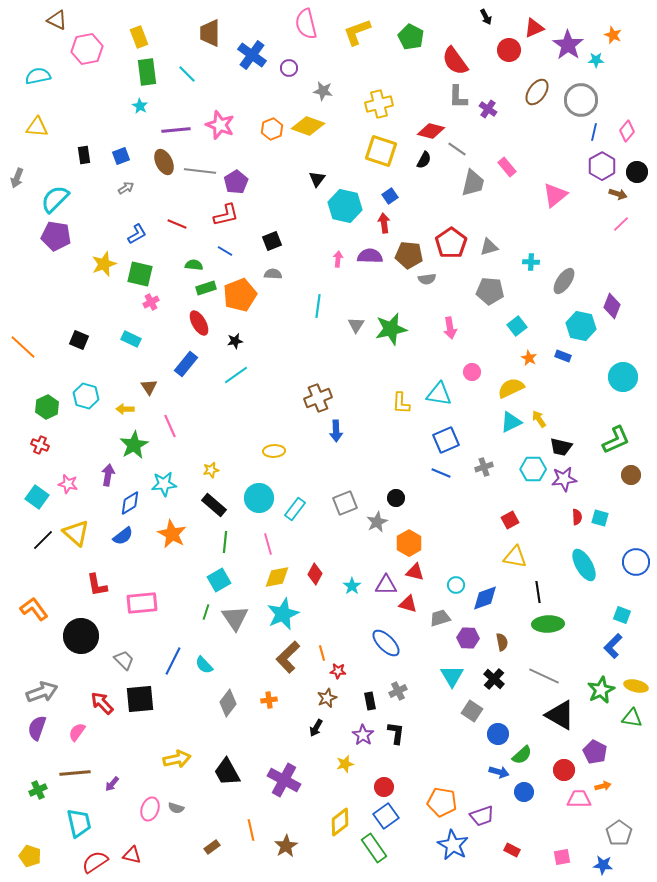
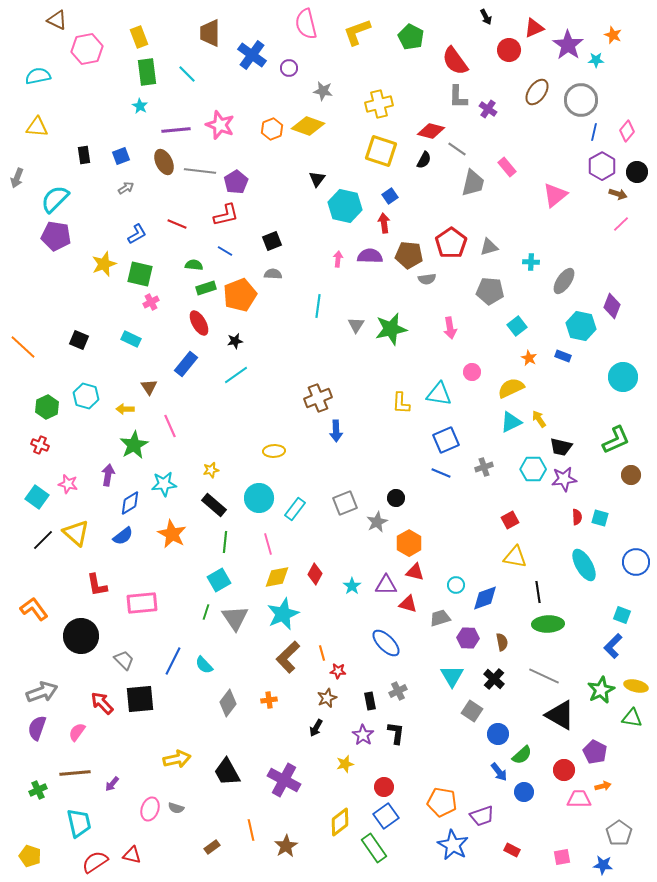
blue arrow at (499, 772): rotated 36 degrees clockwise
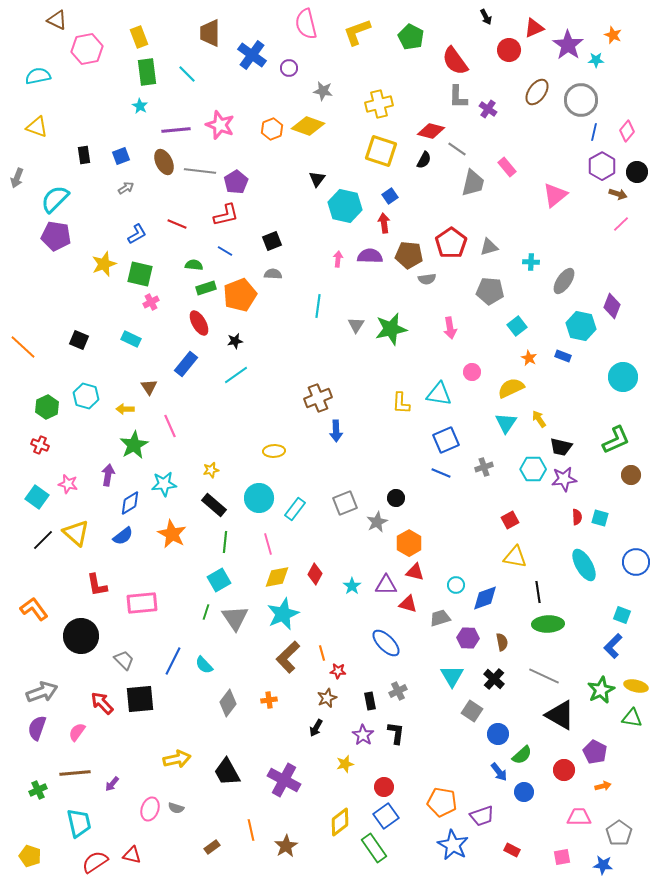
yellow triangle at (37, 127): rotated 15 degrees clockwise
cyan triangle at (511, 422): moved 5 px left, 1 px down; rotated 30 degrees counterclockwise
pink trapezoid at (579, 799): moved 18 px down
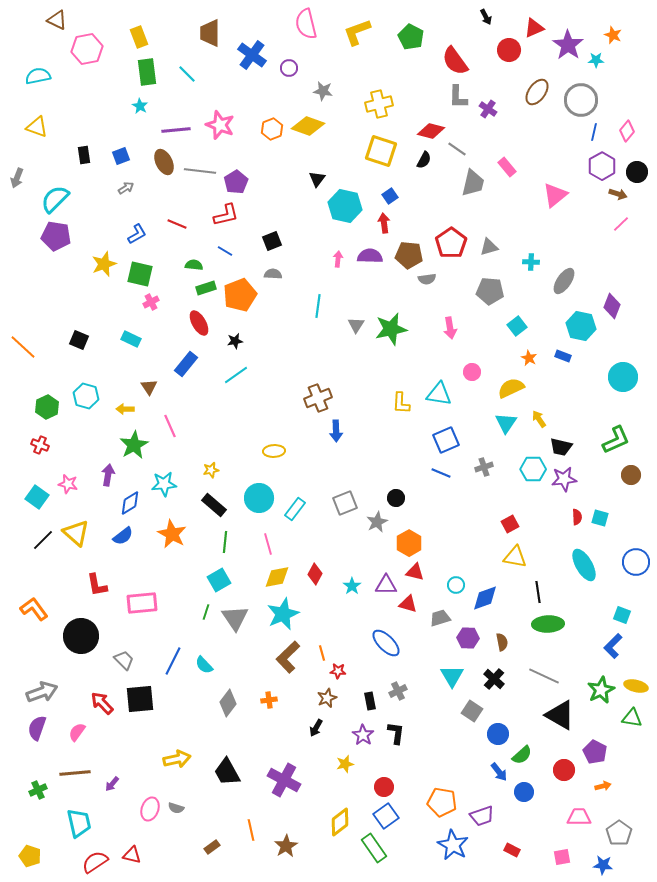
red square at (510, 520): moved 4 px down
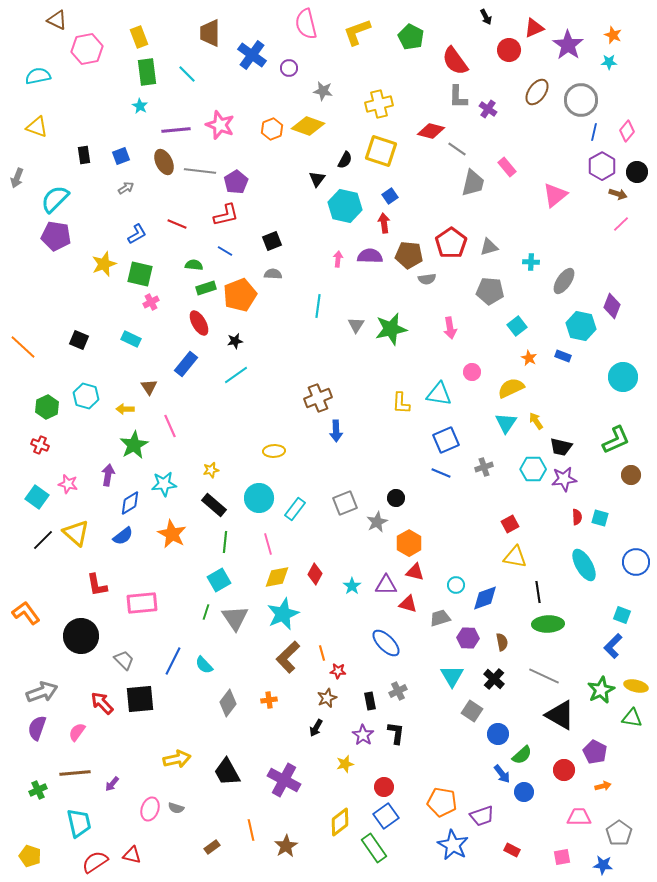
cyan star at (596, 60): moved 13 px right, 2 px down
black semicircle at (424, 160): moved 79 px left
yellow arrow at (539, 419): moved 3 px left, 2 px down
orange L-shape at (34, 609): moved 8 px left, 4 px down
blue arrow at (499, 772): moved 3 px right, 2 px down
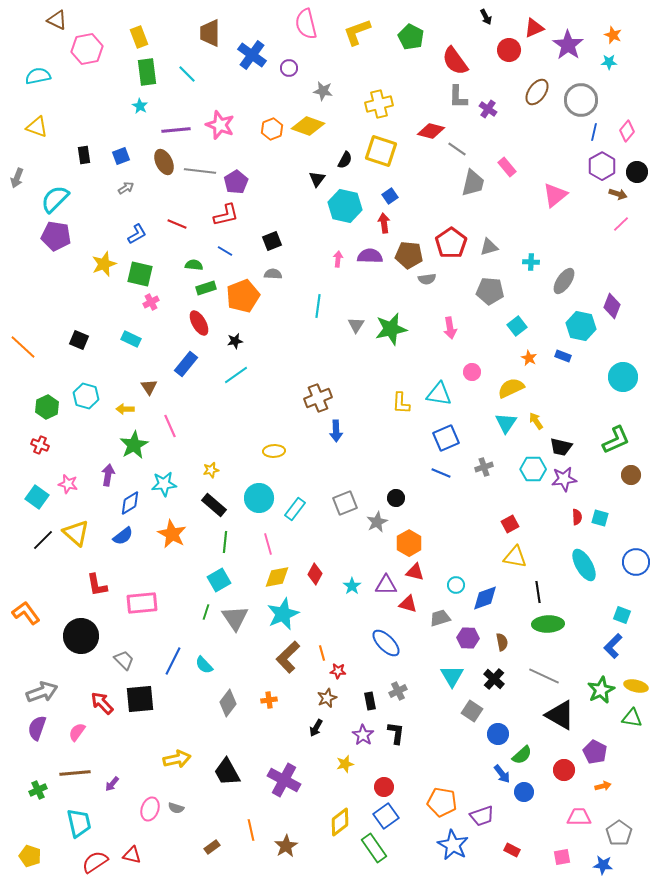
orange pentagon at (240, 295): moved 3 px right, 1 px down
blue square at (446, 440): moved 2 px up
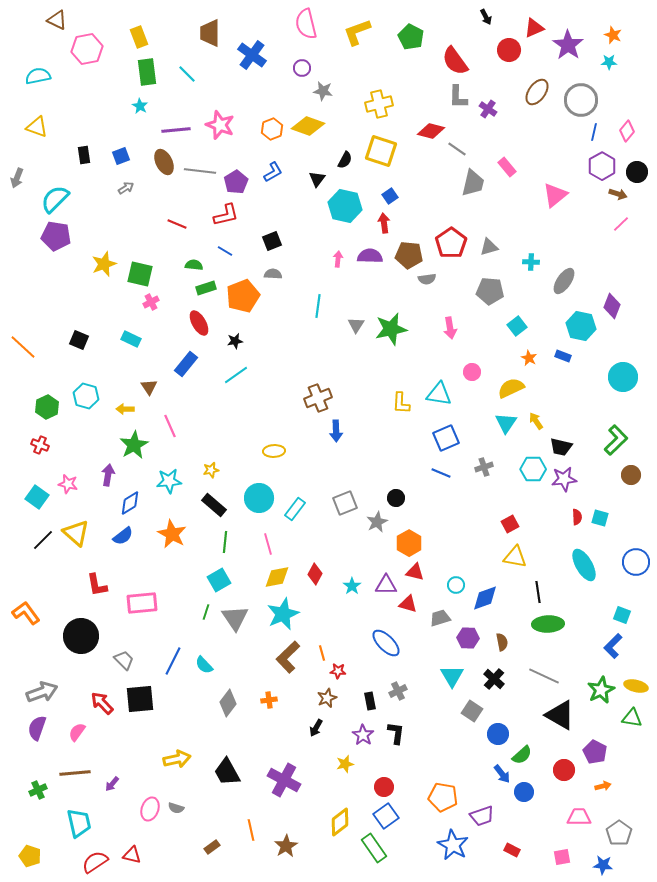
purple circle at (289, 68): moved 13 px right
blue L-shape at (137, 234): moved 136 px right, 62 px up
green L-shape at (616, 440): rotated 20 degrees counterclockwise
cyan star at (164, 484): moved 5 px right, 3 px up
orange pentagon at (442, 802): moved 1 px right, 5 px up
